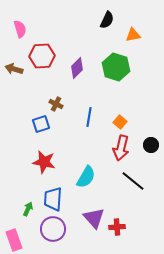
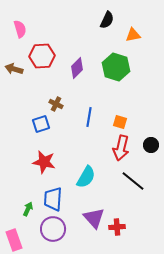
orange square: rotated 24 degrees counterclockwise
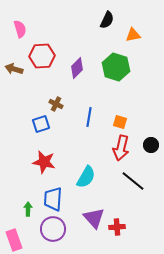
green arrow: rotated 24 degrees counterclockwise
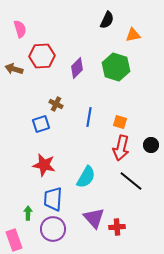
red star: moved 3 px down
black line: moved 2 px left
green arrow: moved 4 px down
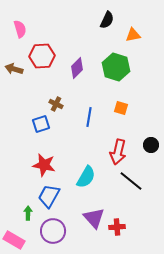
orange square: moved 1 px right, 14 px up
red arrow: moved 3 px left, 4 px down
blue trapezoid: moved 4 px left, 3 px up; rotated 25 degrees clockwise
purple circle: moved 2 px down
pink rectangle: rotated 40 degrees counterclockwise
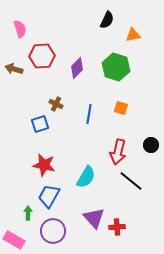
blue line: moved 3 px up
blue square: moved 1 px left
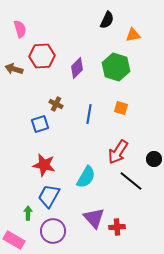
black circle: moved 3 px right, 14 px down
red arrow: rotated 20 degrees clockwise
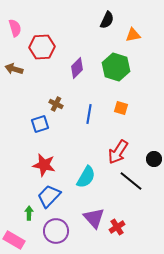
pink semicircle: moved 5 px left, 1 px up
red hexagon: moved 9 px up
blue trapezoid: rotated 15 degrees clockwise
green arrow: moved 1 px right
red cross: rotated 28 degrees counterclockwise
purple circle: moved 3 px right
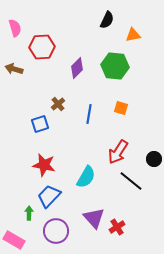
green hexagon: moved 1 px left, 1 px up; rotated 12 degrees counterclockwise
brown cross: moved 2 px right; rotated 24 degrees clockwise
